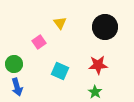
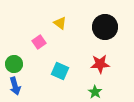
yellow triangle: rotated 16 degrees counterclockwise
red star: moved 2 px right, 1 px up
blue arrow: moved 2 px left, 1 px up
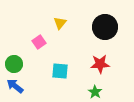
yellow triangle: rotated 32 degrees clockwise
cyan square: rotated 18 degrees counterclockwise
blue arrow: rotated 144 degrees clockwise
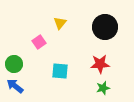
green star: moved 8 px right, 4 px up; rotated 24 degrees clockwise
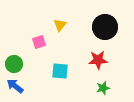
yellow triangle: moved 2 px down
pink square: rotated 16 degrees clockwise
red star: moved 2 px left, 4 px up
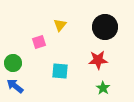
green circle: moved 1 px left, 1 px up
green star: rotated 24 degrees counterclockwise
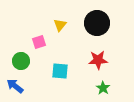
black circle: moved 8 px left, 4 px up
green circle: moved 8 px right, 2 px up
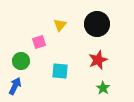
black circle: moved 1 px down
red star: rotated 18 degrees counterclockwise
blue arrow: rotated 78 degrees clockwise
